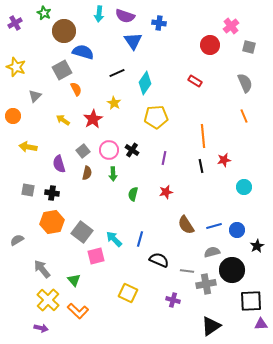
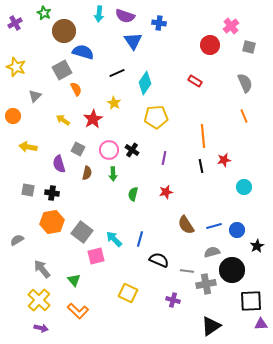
gray square at (83, 151): moved 5 px left, 2 px up; rotated 24 degrees counterclockwise
yellow cross at (48, 300): moved 9 px left
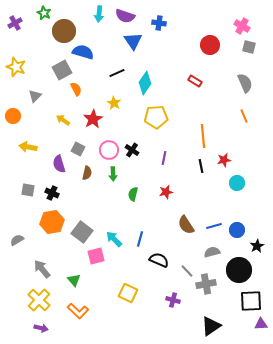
pink cross at (231, 26): moved 11 px right; rotated 21 degrees counterclockwise
cyan circle at (244, 187): moved 7 px left, 4 px up
black cross at (52, 193): rotated 16 degrees clockwise
black circle at (232, 270): moved 7 px right
gray line at (187, 271): rotated 40 degrees clockwise
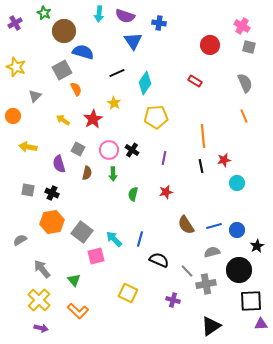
gray semicircle at (17, 240): moved 3 px right
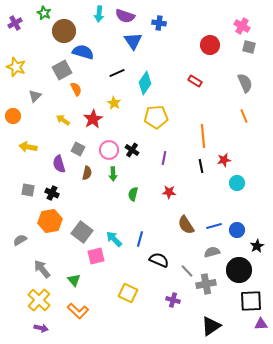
red star at (166, 192): moved 3 px right; rotated 16 degrees clockwise
orange hexagon at (52, 222): moved 2 px left, 1 px up
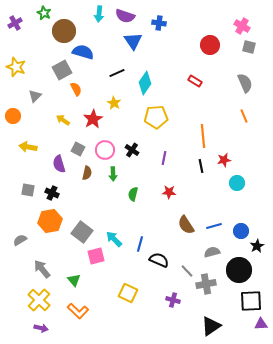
pink circle at (109, 150): moved 4 px left
blue circle at (237, 230): moved 4 px right, 1 px down
blue line at (140, 239): moved 5 px down
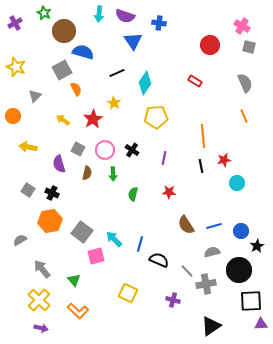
gray square at (28, 190): rotated 24 degrees clockwise
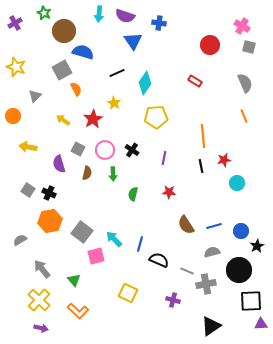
black cross at (52, 193): moved 3 px left
gray line at (187, 271): rotated 24 degrees counterclockwise
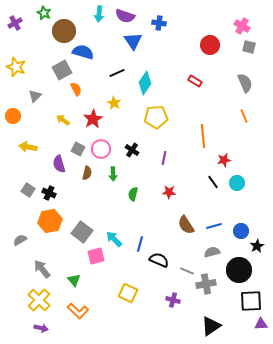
pink circle at (105, 150): moved 4 px left, 1 px up
black line at (201, 166): moved 12 px right, 16 px down; rotated 24 degrees counterclockwise
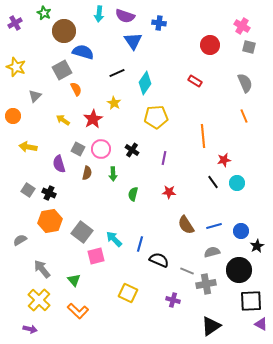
purple triangle at (261, 324): rotated 32 degrees clockwise
purple arrow at (41, 328): moved 11 px left, 1 px down
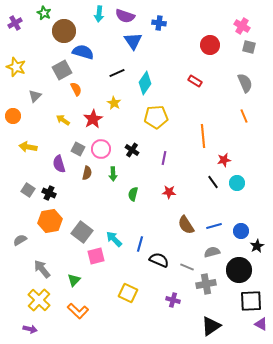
gray line at (187, 271): moved 4 px up
green triangle at (74, 280): rotated 24 degrees clockwise
